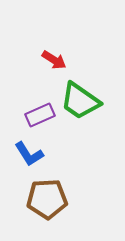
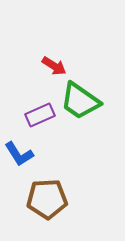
red arrow: moved 6 px down
blue L-shape: moved 10 px left
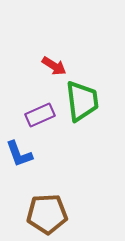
green trapezoid: moved 2 px right; rotated 132 degrees counterclockwise
blue L-shape: rotated 12 degrees clockwise
brown pentagon: moved 15 px down
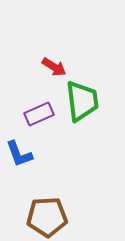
red arrow: moved 1 px down
purple rectangle: moved 1 px left, 1 px up
brown pentagon: moved 3 px down
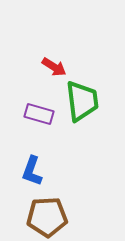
purple rectangle: rotated 40 degrees clockwise
blue L-shape: moved 13 px right, 17 px down; rotated 40 degrees clockwise
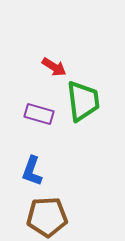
green trapezoid: moved 1 px right
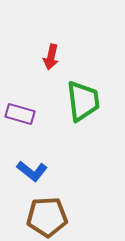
red arrow: moved 3 px left, 10 px up; rotated 70 degrees clockwise
purple rectangle: moved 19 px left
blue L-shape: rotated 72 degrees counterclockwise
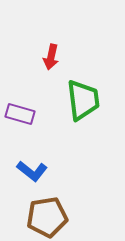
green trapezoid: moved 1 px up
brown pentagon: rotated 6 degrees counterclockwise
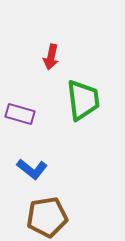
blue L-shape: moved 2 px up
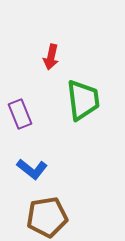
purple rectangle: rotated 52 degrees clockwise
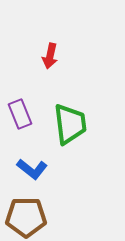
red arrow: moved 1 px left, 1 px up
green trapezoid: moved 13 px left, 24 px down
brown pentagon: moved 21 px left; rotated 9 degrees clockwise
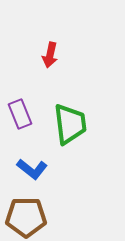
red arrow: moved 1 px up
